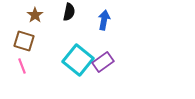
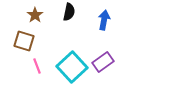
cyan square: moved 6 px left, 7 px down; rotated 8 degrees clockwise
pink line: moved 15 px right
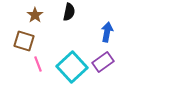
blue arrow: moved 3 px right, 12 px down
pink line: moved 1 px right, 2 px up
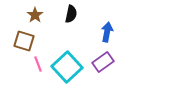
black semicircle: moved 2 px right, 2 px down
cyan square: moved 5 px left
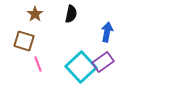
brown star: moved 1 px up
cyan square: moved 14 px right
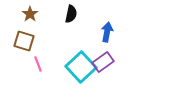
brown star: moved 5 px left
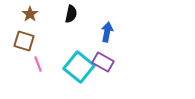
purple rectangle: rotated 65 degrees clockwise
cyan square: moved 2 px left; rotated 8 degrees counterclockwise
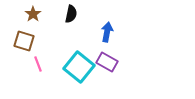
brown star: moved 3 px right
purple rectangle: moved 4 px right
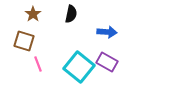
blue arrow: rotated 84 degrees clockwise
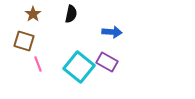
blue arrow: moved 5 px right
